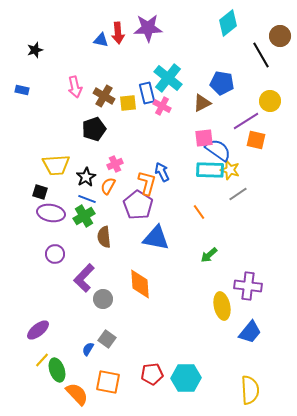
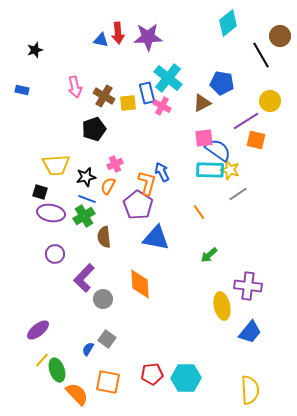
purple star at (148, 28): moved 9 px down
black star at (86, 177): rotated 18 degrees clockwise
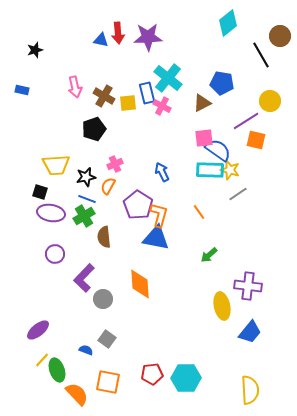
orange L-shape at (147, 183): moved 12 px right, 32 px down
blue semicircle at (88, 349): moved 2 px left, 1 px down; rotated 80 degrees clockwise
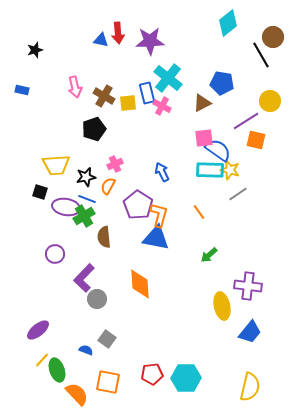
brown circle at (280, 36): moved 7 px left, 1 px down
purple star at (148, 37): moved 2 px right, 4 px down
purple ellipse at (51, 213): moved 15 px right, 6 px up
gray circle at (103, 299): moved 6 px left
yellow semicircle at (250, 390): moved 3 px up; rotated 16 degrees clockwise
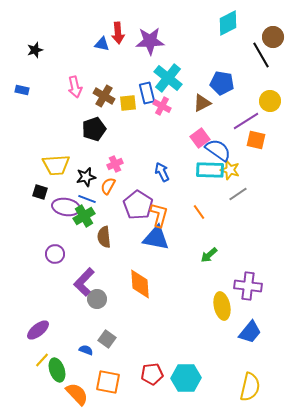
cyan diamond at (228, 23): rotated 12 degrees clockwise
blue triangle at (101, 40): moved 1 px right, 4 px down
pink square at (204, 138): moved 4 px left; rotated 30 degrees counterclockwise
purple L-shape at (84, 278): moved 4 px down
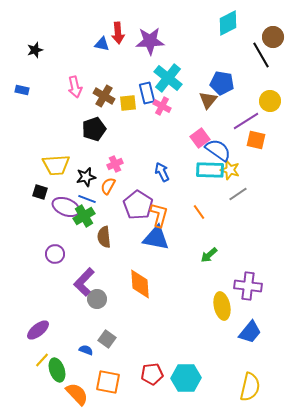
brown triangle at (202, 103): moved 6 px right, 3 px up; rotated 24 degrees counterclockwise
purple ellipse at (66, 207): rotated 12 degrees clockwise
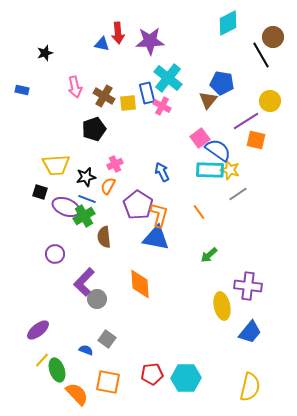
black star at (35, 50): moved 10 px right, 3 px down
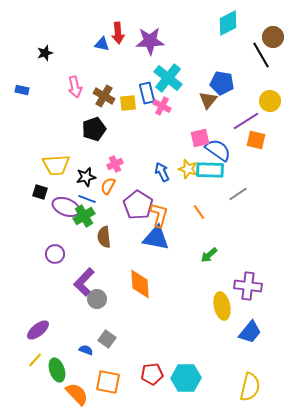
pink square at (200, 138): rotated 24 degrees clockwise
yellow star at (230, 170): moved 42 px left, 1 px up
yellow line at (42, 360): moved 7 px left
